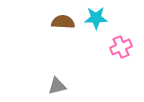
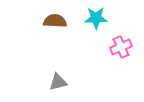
brown semicircle: moved 8 px left, 1 px up
gray triangle: moved 1 px right, 4 px up
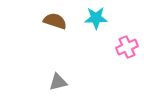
brown semicircle: rotated 15 degrees clockwise
pink cross: moved 6 px right
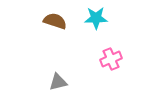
pink cross: moved 16 px left, 12 px down
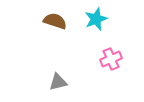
cyan star: moved 1 px down; rotated 20 degrees counterclockwise
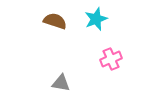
gray triangle: moved 3 px right, 1 px down; rotated 24 degrees clockwise
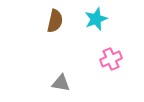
brown semicircle: rotated 85 degrees clockwise
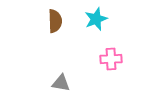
brown semicircle: rotated 15 degrees counterclockwise
pink cross: rotated 20 degrees clockwise
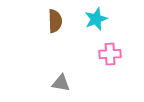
pink cross: moved 1 px left, 5 px up
